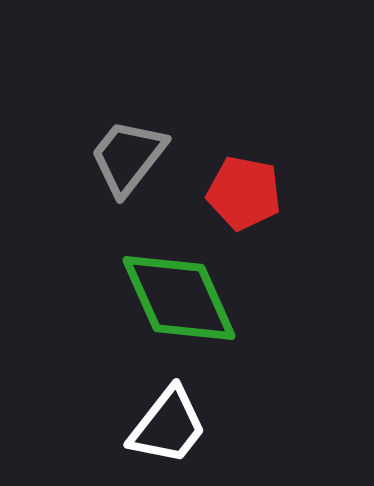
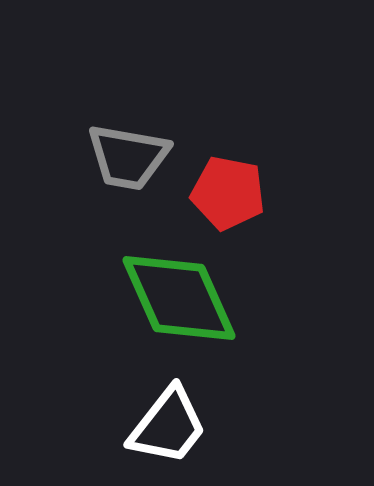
gray trapezoid: rotated 118 degrees counterclockwise
red pentagon: moved 16 px left
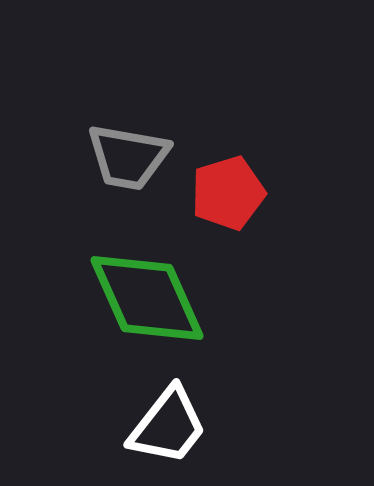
red pentagon: rotated 28 degrees counterclockwise
green diamond: moved 32 px left
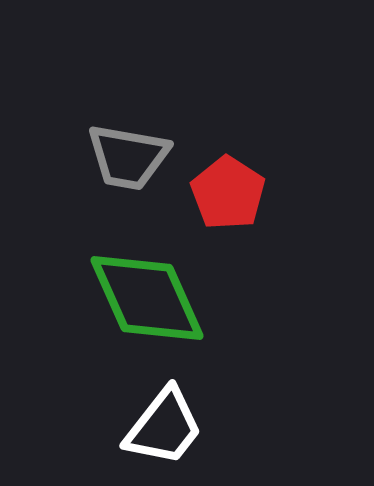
red pentagon: rotated 22 degrees counterclockwise
white trapezoid: moved 4 px left, 1 px down
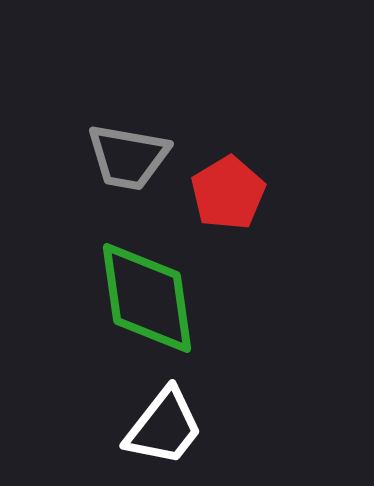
red pentagon: rotated 8 degrees clockwise
green diamond: rotated 16 degrees clockwise
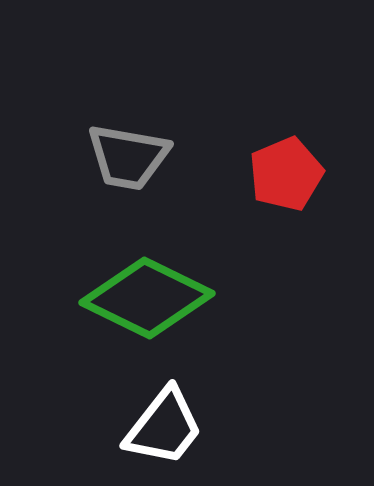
red pentagon: moved 58 px right, 19 px up; rotated 8 degrees clockwise
green diamond: rotated 56 degrees counterclockwise
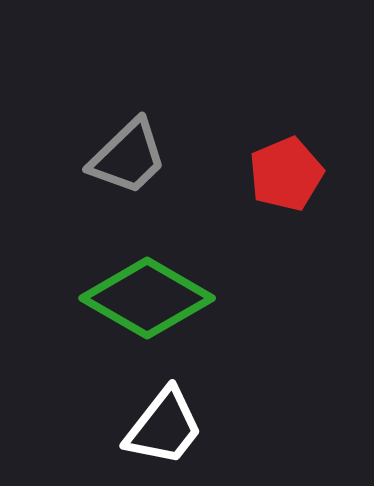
gray trapezoid: rotated 54 degrees counterclockwise
green diamond: rotated 4 degrees clockwise
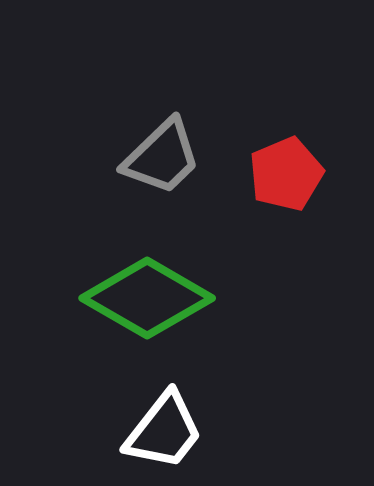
gray trapezoid: moved 34 px right
white trapezoid: moved 4 px down
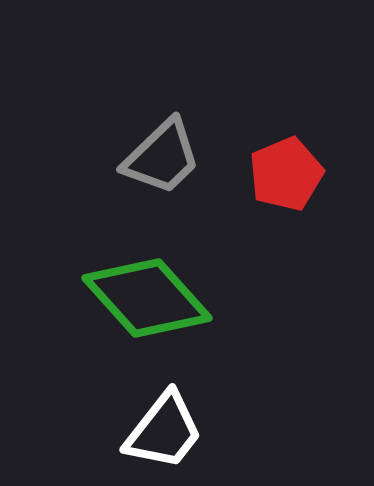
green diamond: rotated 18 degrees clockwise
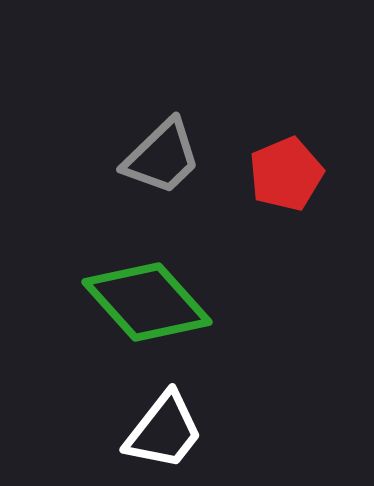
green diamond: moved 4 px down
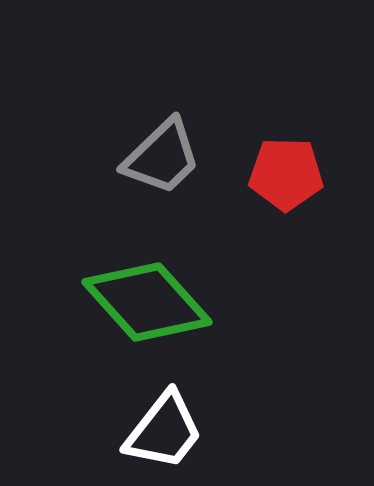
red pentagon: rotated 24 degrees clockwise
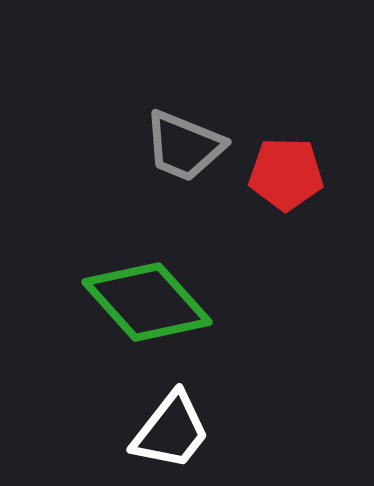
gray trapezoid: moved 22 px right, 11 px up; rotated 66 degrees clockwise
white trapezoid: moved 7 px right
